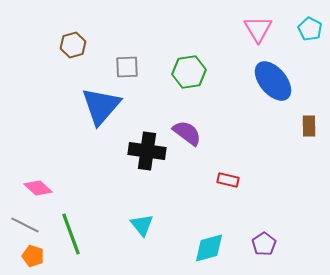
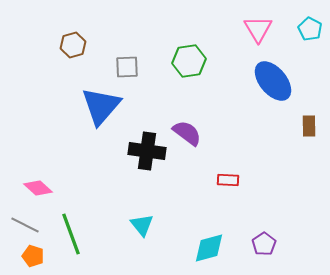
green hexagon: moved 11 px up
red rectangle: rotated 10 degrees counterclockwise
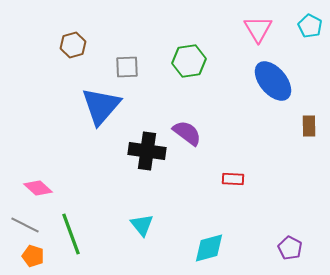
cyan pentagon: moved 3 px up
red rectangle: moved 5 px right, 1 px up
purple pentagon: moved 26 px right, 4 px down; rotated 10 degrees counterclockwise
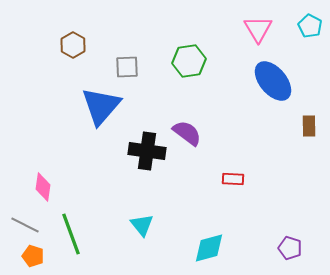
brown hexagon: rotated 15 degrees counterclockwise
pink diamond: moved 5 px right, 1 px up; rotated 56 degrees clockwise
purple pentagon: rotated 10 degrees counterclockwise
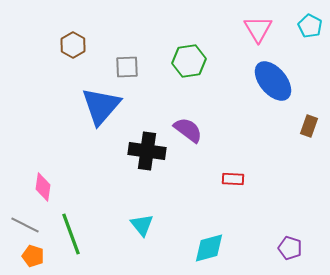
brown rectangle: rotated 20 degrees clockwise
purple semicircle: moved 1 px right, 3 px up
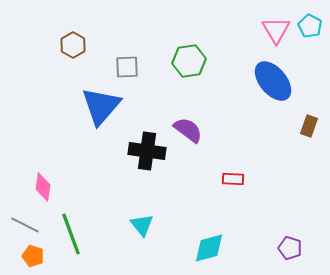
pink triangle: moved 18 px right, 1 px down
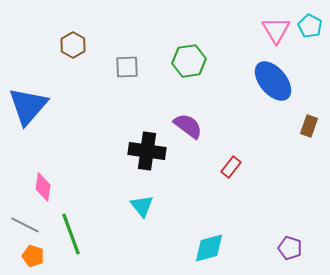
blue triangle: moved 73 px left
purple semicircle: moved 4 px up
red rectangle: moved 2 px left, 12 px up; rotated 55 degrees counterclockwise
cyan triangle: moved 19 px up
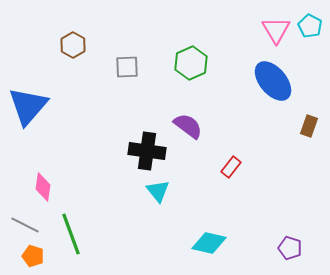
green hexagon: moved 2 px right, 2 px down; rotated 16 degrees counterclockwise
cyan triangle: moved 16 px right, 15 px up
cyan diamond: moved 5 px up; rotated 28 degrees clockwise
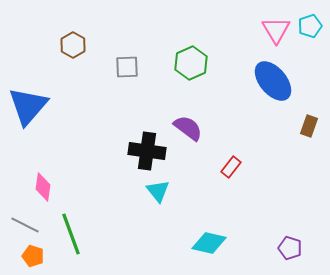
cyan pentagon: rotated 25 degrees clockwise
purple semicircle: moved 2 px down
